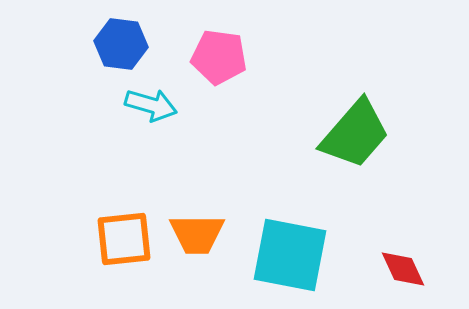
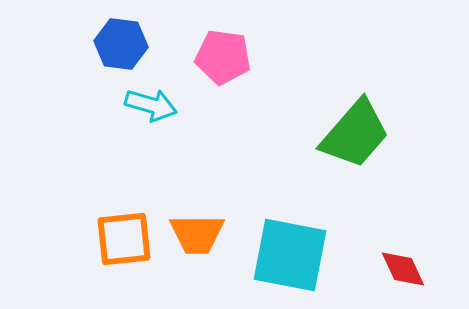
pink pentagon: moved 4 px right
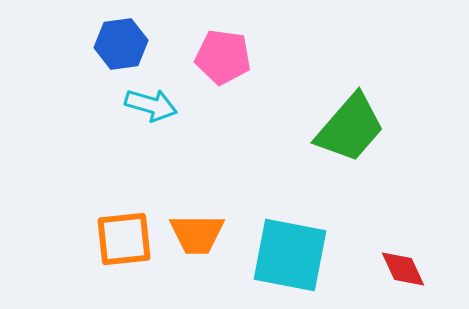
blue hexagon: rotated 15 degrees counterclockwise
green trapezoid: moved 5 px left, 6 px up
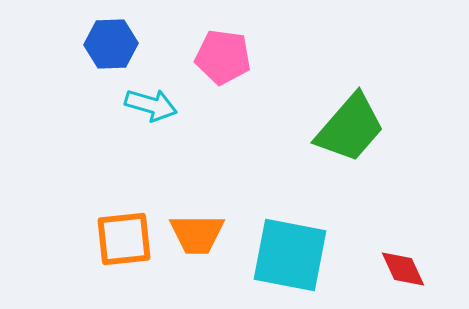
blue hexagon: moved 10 px left; rotated 6 degrees clockwise
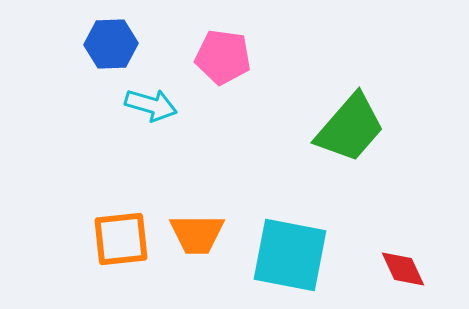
orange square: moved 3 px left
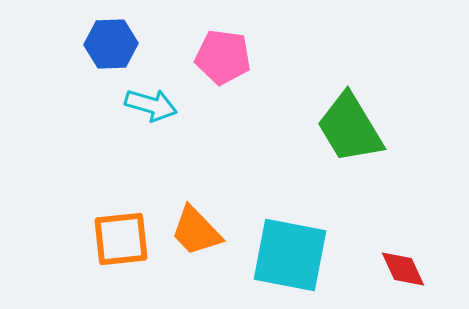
green trapezoid: rotated 108 degrees clockwise
orange trapezoid: moved 1 px left, 3 px up; rotated 46 degrees clockwise
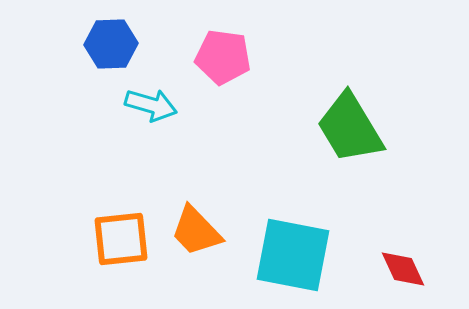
cyan square: moved 3 px right
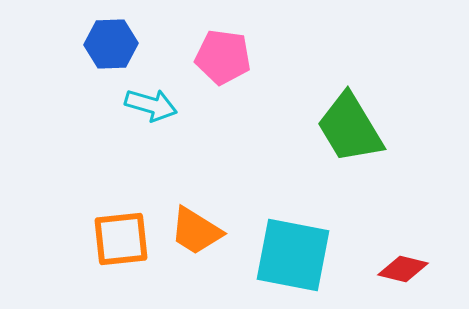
orange trapezoid: rotated 14 degrees counterclockwise
red diamond: rotated 51 degrees counterclockwise
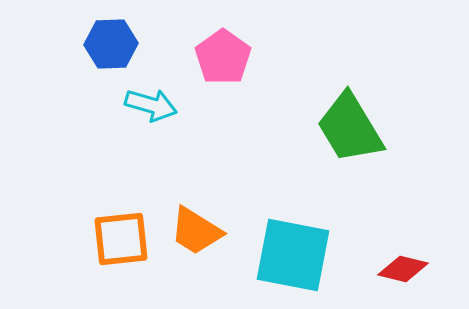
pink pentagon: rotated 28 degrees clockwise
